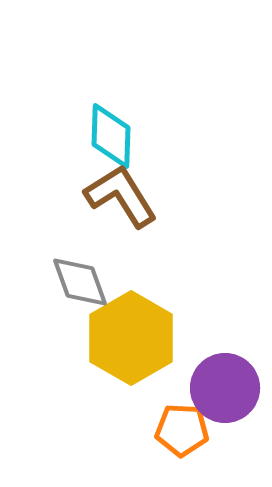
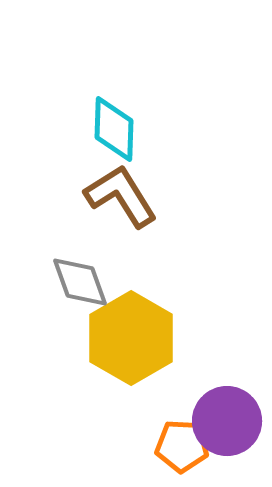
cyan diamond: moved 3 px right, 7 px up
purple circle: moved 2 px right, 33 px down
orange pentagon: moved 16 px down
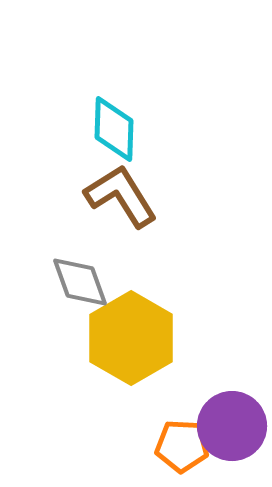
purple circle: moved 5 px right, 5 px down
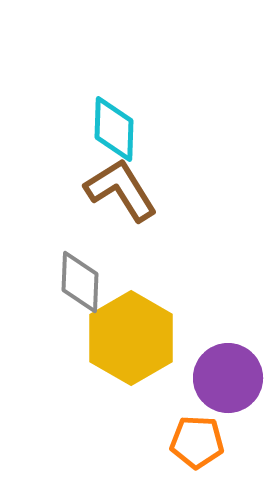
brown L-shape: moved 6 px up
gray diamond: rotated 22 degrees clockwise
purple circle: moved 4 px left, 48 px up
orange pentagon: moved 15 px right, 4 px up
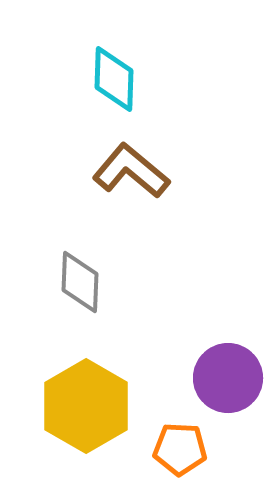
cyan diamond: moved 50 px up
brown L-shape: moved 10 px right, 19 px up; rotated 18 degrees counterclockwise
yellow hexagon: moved 45 px left, 68 px down
orange pentagon: moved 17 px left, 7 px down
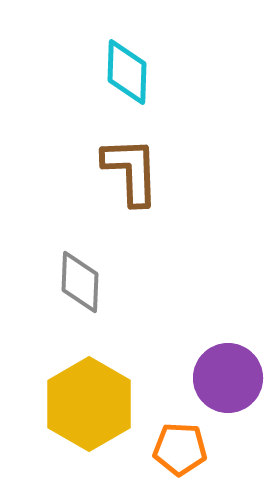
cyan diamond: moved 13 px right, 7 px up
brown L-shape: rotated 48 degrees clockwise
yellow hexagon: moved 3 px right, 2 px up
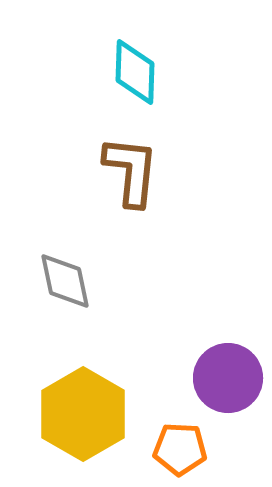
cyan diamond: moved 8 px right
brown L-shape: rotated 8 degrees clockwise
gray diamond: moved 15 px left, 1 px up; rotated 14 degrees counterclockwise
yellow hexagon: moved 6 px left, 10 px down
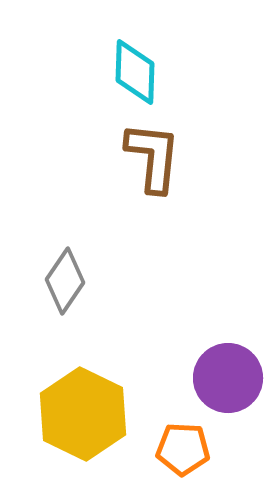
brown L-shape: moved 22 px right, 14 px up
gray diamond: rotated 46 degrees clockwise
yellow hexagon: rotated 4 degrees counterclockwise
orange pentagon: moved 3 px right
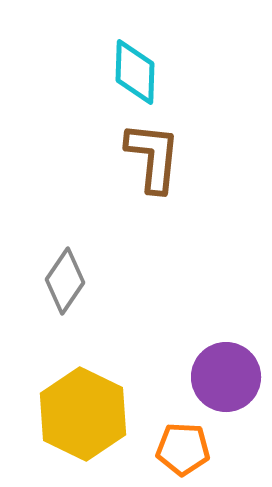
purple circle: moved 2 px left, 1 px up
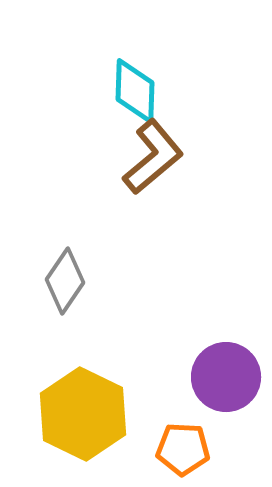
cyan diamond: moved 19 px down
brown L-shape: rotated 44 degrees clockwise
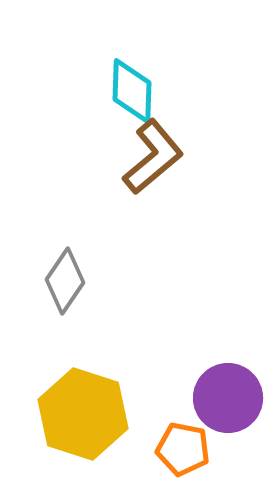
cyan diamond: moved 3 px left
purple circle: moved 2 px right, 21 px down
yellow hexagon: rotated 8 degrees counterclockwise
orange pentagon: rotated 8 degrees clockwise
